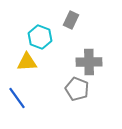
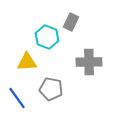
gray rectangle: moved 2 px down
cyan hexagon: moved 7 px right
gray pentagon: moved 26 px left; rotated 10 degrees counterclockwise
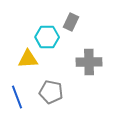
cyan hexagon: rotated 20 degrees counterclockwise
yellow triangle: moved 1 px right, 3 px up
gray pentagon: moved 3 px down
blue line: moved 1 px up; rotated 15 degrees clockwise
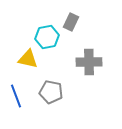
cyan hexagon: rotated 10 degrees counterclockwise
yellow triangle: rotated 15 degrees clockwise
blue line: moved 1 px left, 1 px up
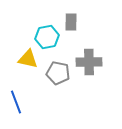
gray rectangle: rotated 24 degrees counterclockwise
gray pentagon: moved 7 px right, 19 px up
blue line: moved 6 px down
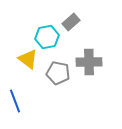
gray rectangle: rotated 48 degrees clockwise
yellow triangle: rotated 25 degrees clockwise
blue line: moved 1 px left, 1 px up
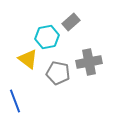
gray cross: rotated 10 degrees counterclockwise
